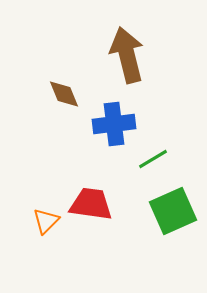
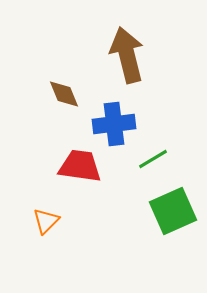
red trapezoid: moved 11 px left, 38 px up
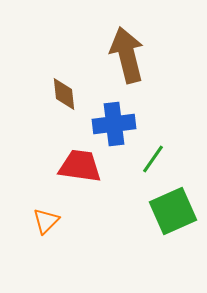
brown diamond: rotated 16 degrees clockwise
green line: rotated 24 degrees counterclockwise
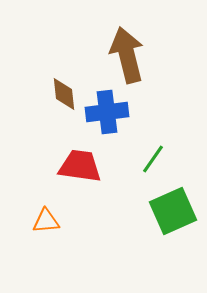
blue cross: moved 7 px left, 12 px up
orange triangle: rotated 40 degrees clockwise
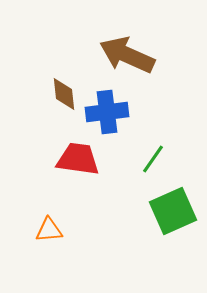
brown arrow: rotated 52 degrees counterclockwise
red trapezoid: moved 2 px left, 7 px up
orange triangle: moved 3 px right, 9 px down
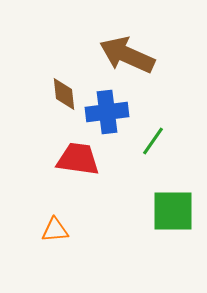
green line: moved 18 px up
green square: rotated 24 degrees clockwise
orange triangle: moved 6 px right
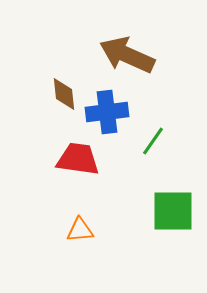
orange triangle: moved 25 px right
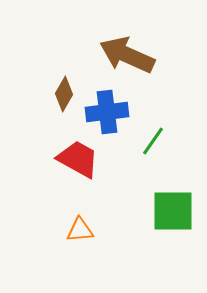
brown diamond: rotated 36 degrees clockwise
red trapezoid: rotated 21 degrees clockwise
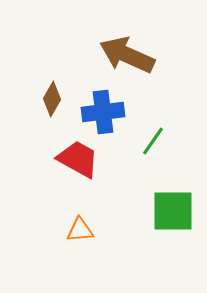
brown diamond: moved 12 px left, 5 px down
blue cross: moved 4 px left
